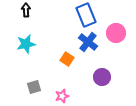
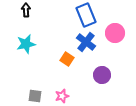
pink circle: moved 1 px left
blue cross: moved 2 px left
purple circle: moved 2 px up
gray square: moved 1 px right, 9 px down; rotated 24 degrees clockwise
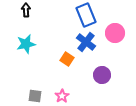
pink star: rotated 16 degrees counterclockwise
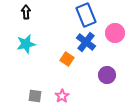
black arrow: moved 2 px down
purple circle: moved 5 px right
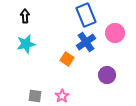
black arrow: moved 1 px left, 4 px down
blue cross: rotated 18 degrees clockwise
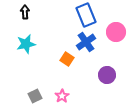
black arrow: moved 4 px up
pink circle: moved 1 px right, 1 px up
gray square: rotated 32 degrees counterclockwise
